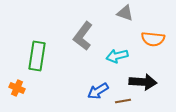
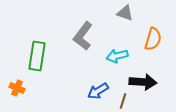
orange semicircle: rotated 80 degrees counterclockwise
brown line: rotated 63 degrees counterclockwise
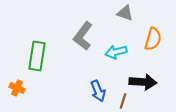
cyan arrow: moved 1 px left, 4 px up
blue arrow: rotated 80 degrees counterclockwise
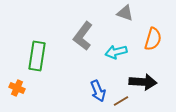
brown line: moved 2 px left; rotated 42 degrees clockwise
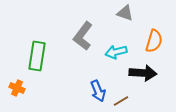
orange semicircle: moved 1 px right, 2 px down
black arrow: moved 9 px up
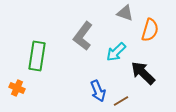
orange semicircle: moved 4 px left, 11 px up
cyan arrow: rotated 30 degrees counterclockwise
black arrow: rotated 140 degrees counterclockwise
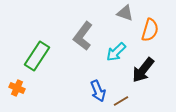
green rectangle: rotated 24 degrees clockwise
black arrow: moved 3 px up; rotated 96 degrees counterclockwise
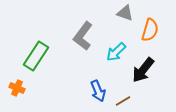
green rectangle: moved 1 px left
brown line: moved 2 px right
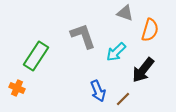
gray L-shape: rotated 124 degrees clockwise
brown line: moved 2 px up; rotated 14 degrees counterclockwise
